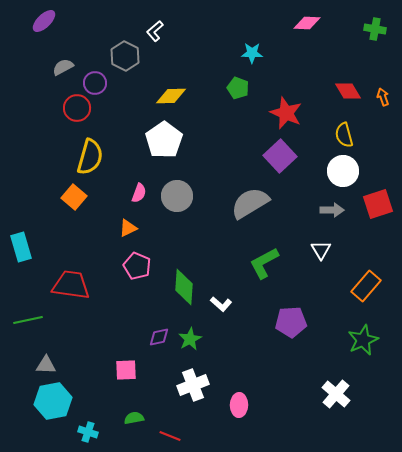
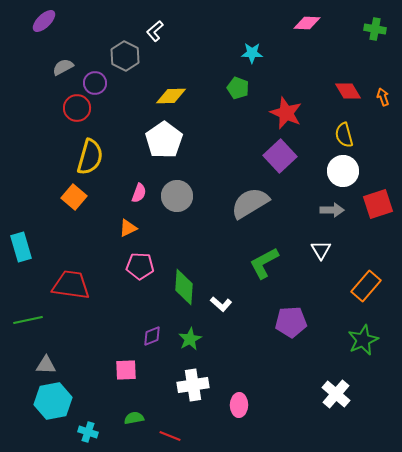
pink pentagon at (137, 266): moved 3 px right; rotated 20 degrees counterclockwise
purple diamond at (159, 337): moved 7 px left, 1 px up; rotated 10 degrees counterclockwise
white cross at (193, 385): rotated 12 degrees clockwise
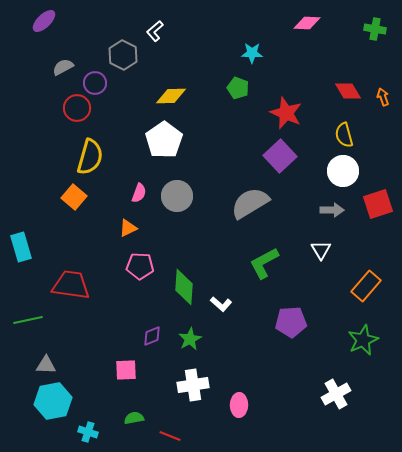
gray hexagon at (125, 56): moved 2 px left, 1 px up
white cross at (336, 394): rotated 20 degrees clockwise
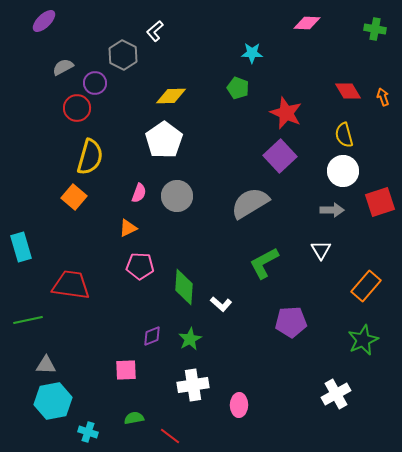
red square at (378, 204): moved 2 px right, 2 px up
red line at (170, 436): rotated 15 degrees clockwise
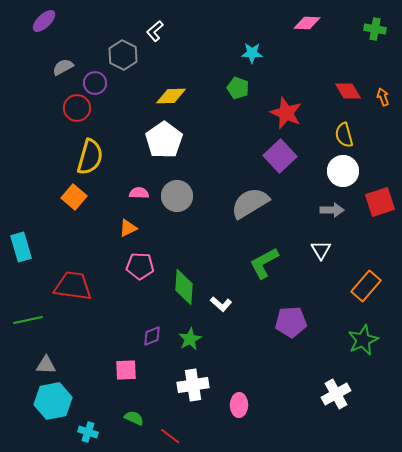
pink semicircle at (139, 193): rotated 108 degrees counterclockwise
red trapezoid at (71, 285): moved 2 px right, 1 px down
green semicircle at (134, 418): rotated 36 degrees clockwise
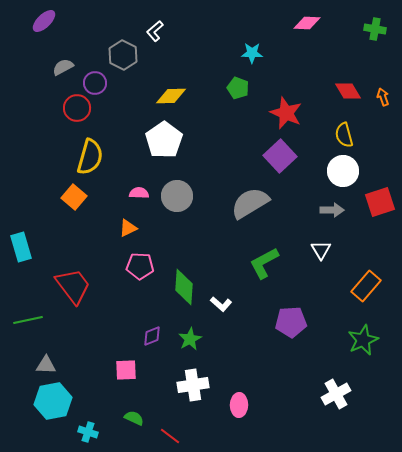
red trapezoid at (73, 286): rotated 45 degrees clockwise
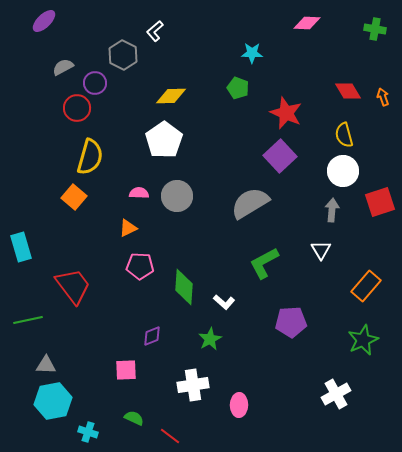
gray arrow at (332, 210): rotated 85 degrees counterclockwise
white L-shape at (221, 304): moved 3 px right, 2 px up
green star at (190, 339): moved 20 px right
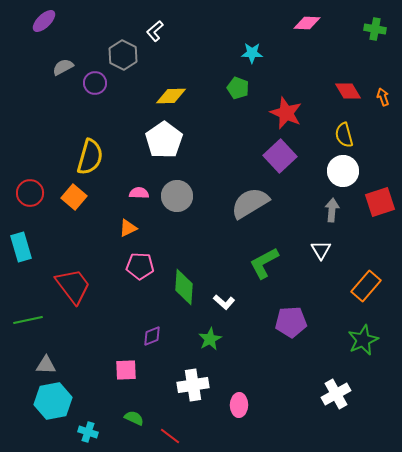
red circle at (77, 108): moved 47 px left, 85 px down
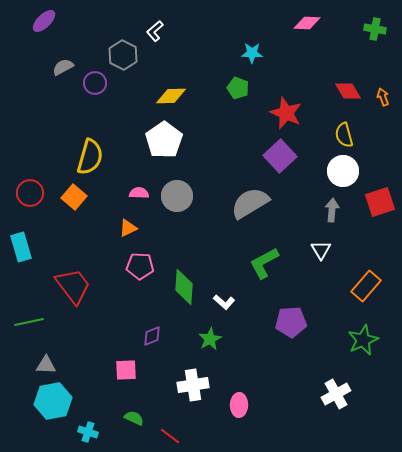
green line at (28, 320): moved 1 px right, 2 px down
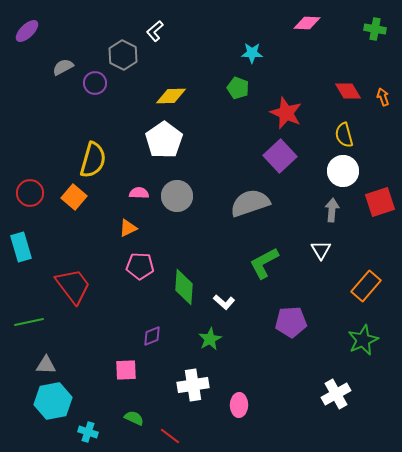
purple ellipse at (44, 21): moved 17 px left, 10 px down
yellow semicircle at (90, 157): moved 3 px right, 3 px down
gray semicircle at (250, 203): rotated 12 degrees clockwise
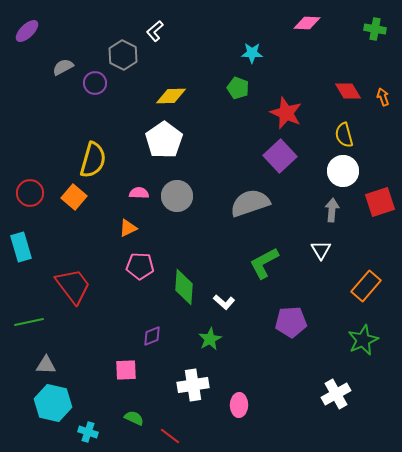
cyan hexagon at (53, 401): moved 2 px down; rotated 24 degrees clockwise
